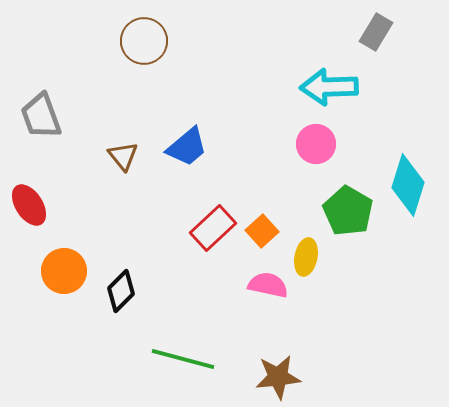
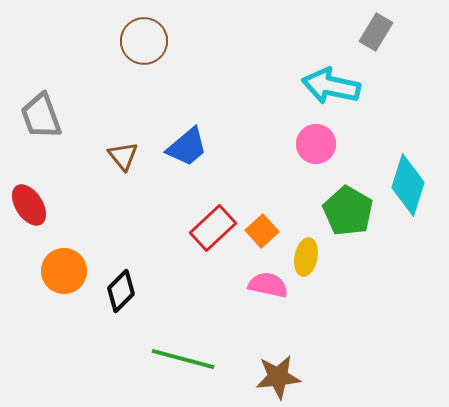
cyan arrow: moved 2 px right, 1 px up; rotated 14 degrees clockwise
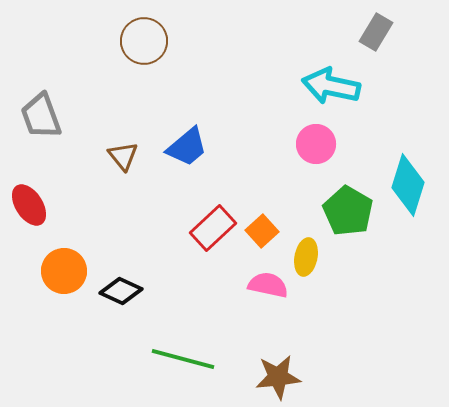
black diamond: rotated 69 degrees clockwise
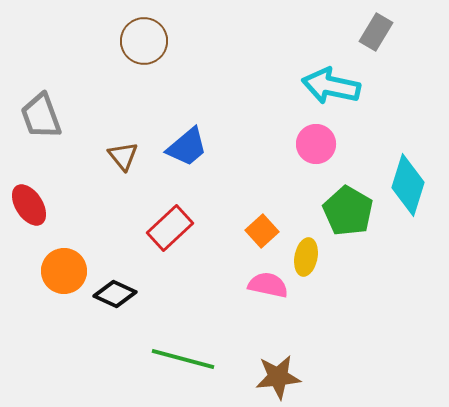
red rectangle: moved 43 px left
black diamond: moved 6 px left, 3 px down
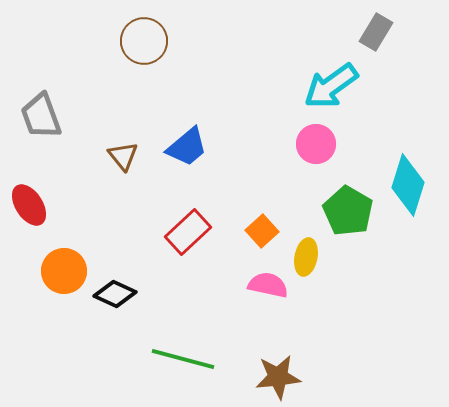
cyan arrow: rotated 48 degrees counterclockwise
red rectangle: moved 18 px right, 4 px down
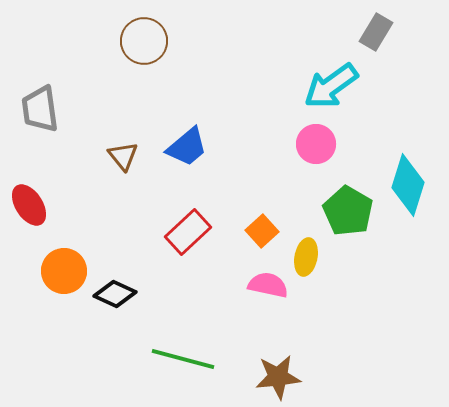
gray trapezoid: moved 1 px left, 7 px up; rotated 12 degrees clockwise
